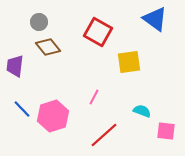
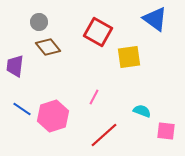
yellow square: moved 5 px up
blue line: rotated 12 degrees counterclockwise
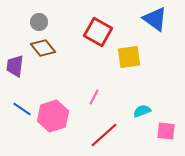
brown diamond: moved 5 px left, 1 px down
cyan semicircle: rotated 42 degrees counterclockwise
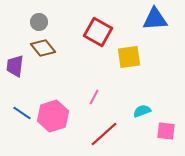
blue triangle: rotated 40 degrees counterclockwise
blue line: moved 4 px down
red line: moved 1 px up
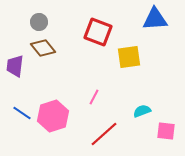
red square: rotated 8 degrees counterclockwise
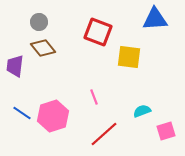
yellow square: rotated 15 degrees clockwise
pink line: rotated 49 degrees counterclockwise
pink square: rotated 24 degrees counterclockwise
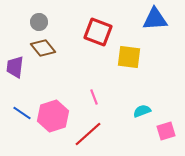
purple trapezoid: moved 1 px down
red line: moved 16 px left
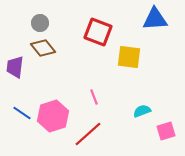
gray circle: moved 1 px right, 1 px down
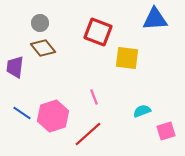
yellow square: moved 2 px left, 1 px down
